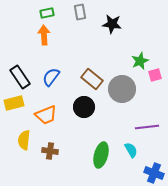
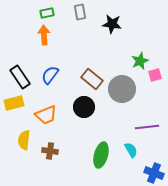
blue semicircle: moved 1 px left, 2 px up
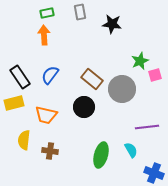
orange trapezoid: rotated 35 degrees clockwise
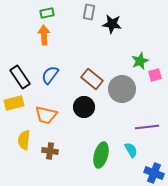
gray rectangle: moved 9 px right; rotated 21 degrees clockwise
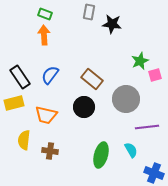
green rectangle: moved 2 px left, 1 px down; rotated 32 degrees clockwise
gray circle: moved 4 px right, 10 px down
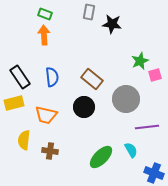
blue semicircle: moved 2 px right, 2 px down; rotated 138 degrees clockwise
green ellipse: moved 2 px down; rotated 30 degrees clockwise
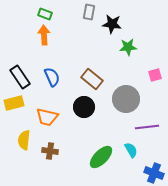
green star: moved 12 px left, 14 px up; rotated 18 degrees clockwise
blue semicircle: rotated 18 degrees counterclockwise
orange trapezoid: moved 1 px right, 2 px down
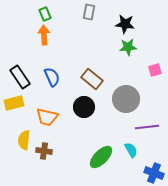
green rectangle: rotated 48 degrees clockwise
black star: moved 13 px right
pink square: moved 5 px up
brown cross: moved 6 px left
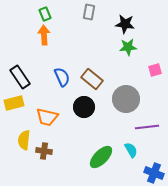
blue semicircle: moved 10 px right
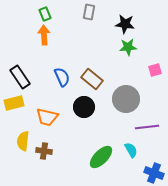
yellow semicircle: moved 1 px left, 1 px down
